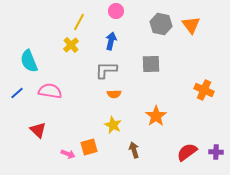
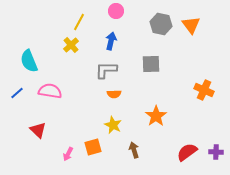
orange square: moved 4 px right
pink arrow: rotated 96 degrees clockwise
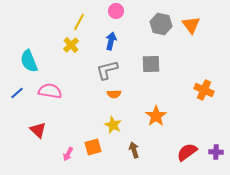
gray L-shape: moved 1 px right; rotated 15 degrees counterclockwise
